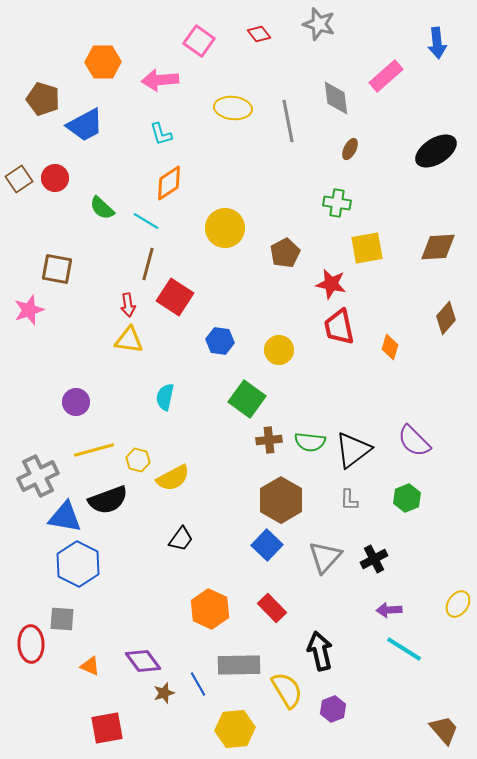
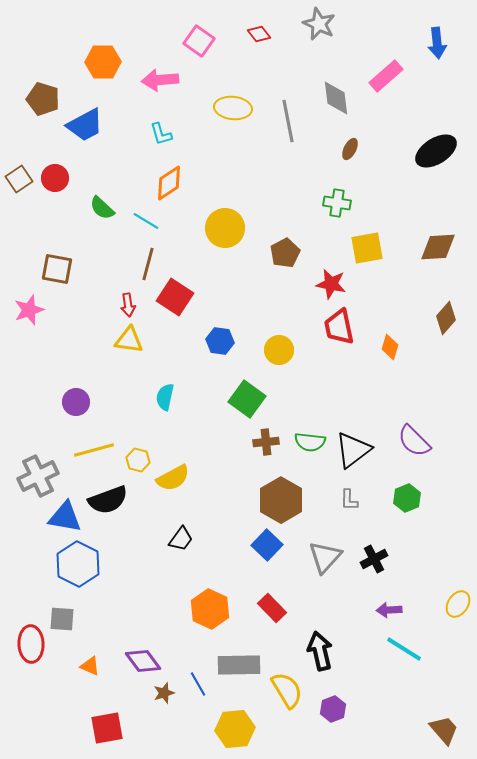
gray star at (319, 24): rotated 8 degrees clockwise
brown cross at (269, 440): moved 3 px left, 2 px down
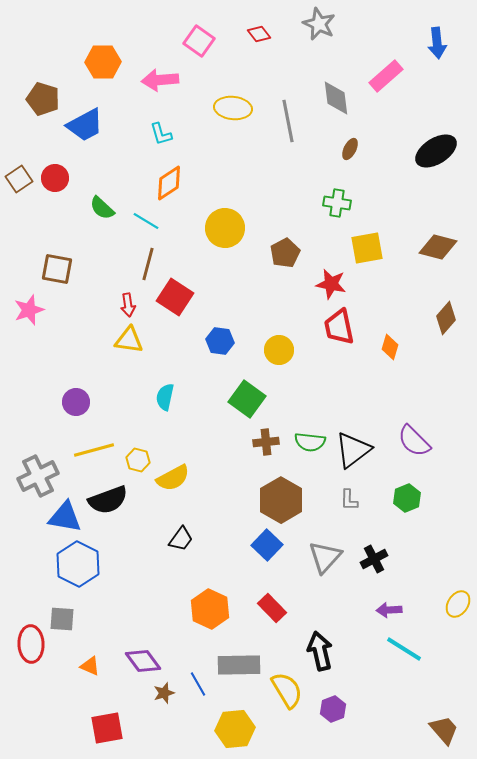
brown diamond at (438, 247): rotated 18 degrees clockwise
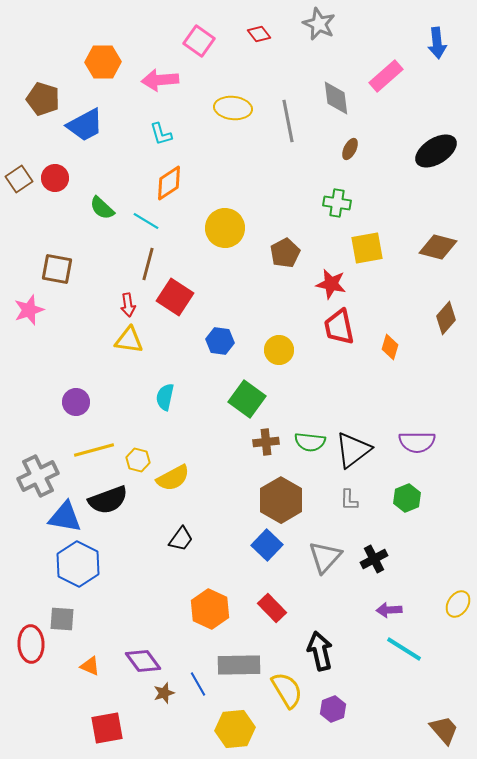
purple semicircle at (414, 441): moved 3 px right, 1 px down; rotated 45 degrees counterclockwise
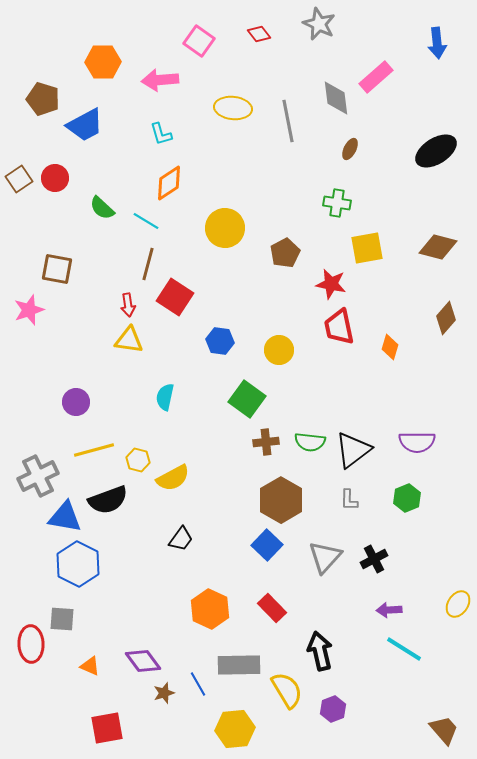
pink rectangle at (386, 76): moved 10 px left, 1 px down
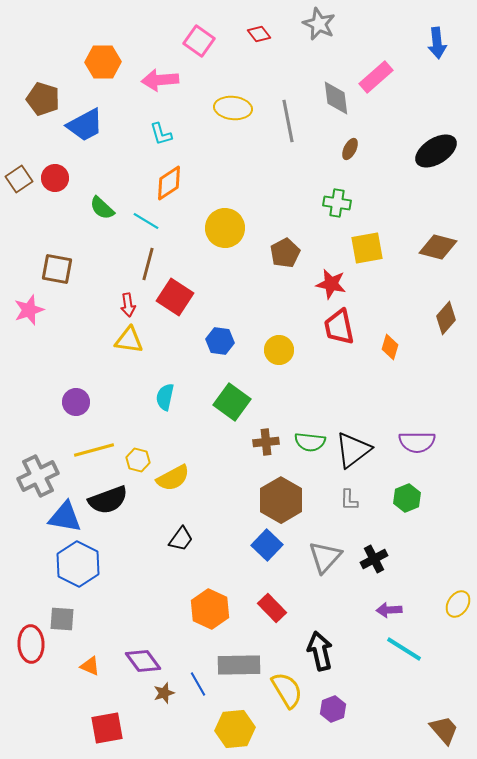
green square at (247, 399): moved 15 px left, 3 px down
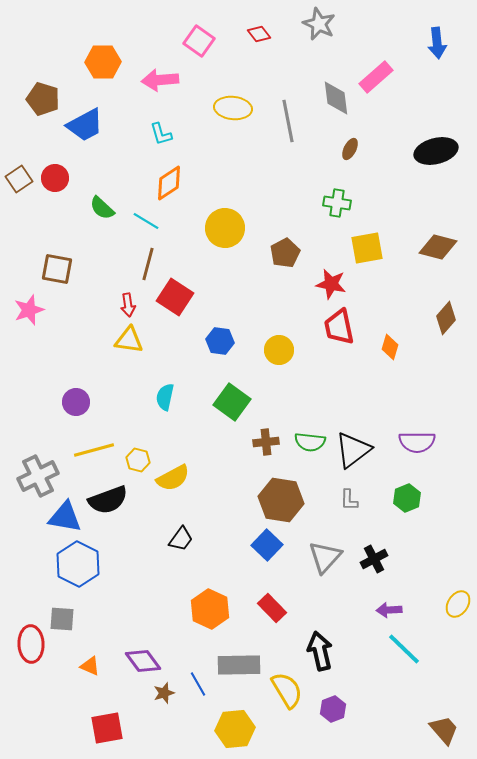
black ellipse at (436, 151): rotated 18 degrees clockwise
brown hexagon at (281, 500): rotated 21 degrees counterclockwise
cyan line at (404, 649): rotated 12 degrees clockwise
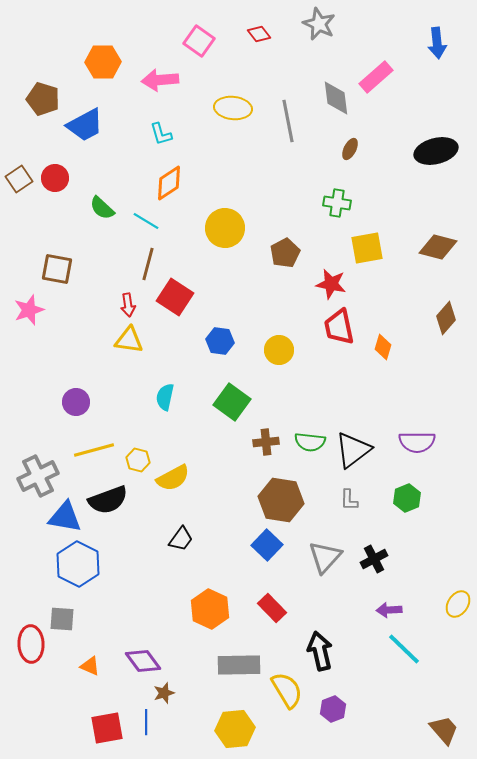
orange diamond at (390, 347): moved 7 px left
blue line at (198, 684): moved 52 px left, 38 px down; rotated 30 degrees clockwise
